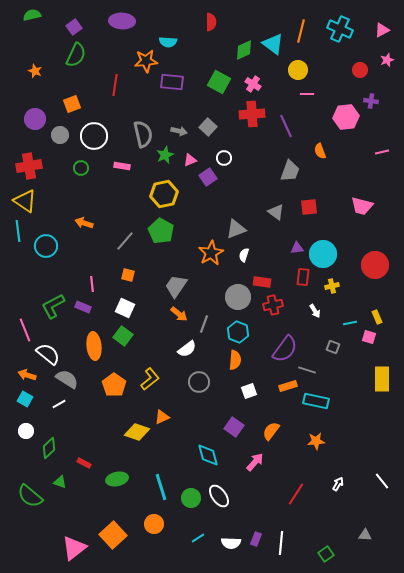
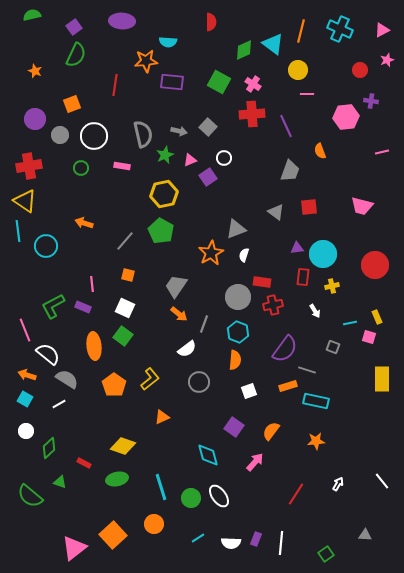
yellow diamond at (137, 432): moved 14 px left, 14 px down
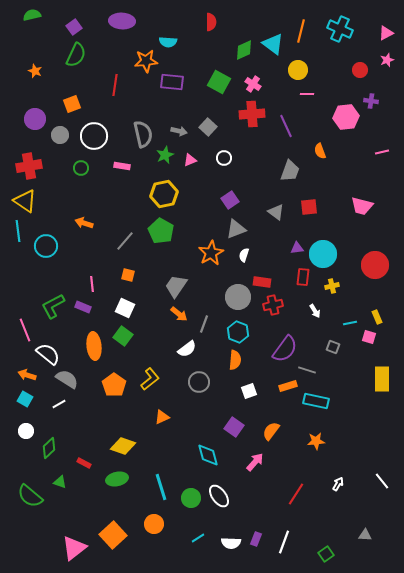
pink triangle at (382, 30): moved 4 px right, 3 px down
purple square at (208, 177): moved 22 px right, 23 px down
white line at (281, 543): moved 3 px right, 1 px up; rotated 15 degrees clockwise
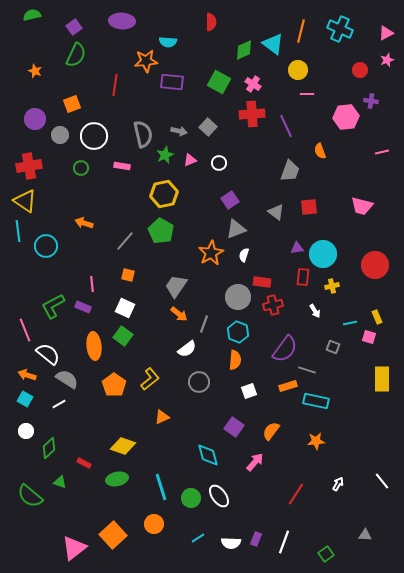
white circle at (224, 158): moved 5 px left, 5 px down
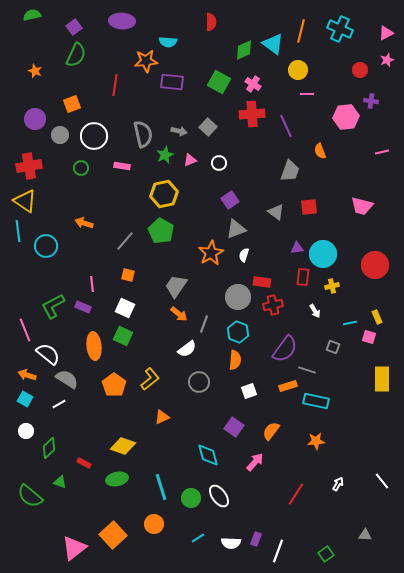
green square at (123, 336): rotated 12 degrees counterclockwise
white line at (284, 542): moved 6 px left, 9 px down
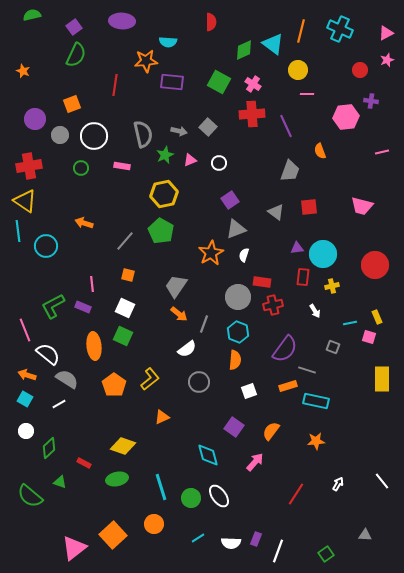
orange star at (35, 71): moved 12 px left
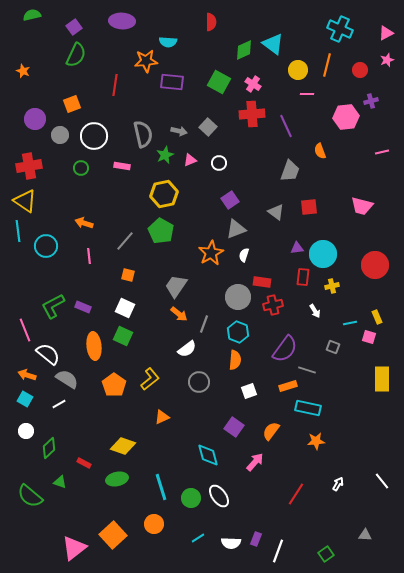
orange line at (301, 31): moved 26 px right, 34 px down
purple cross at (371, 101): rotated 24 degrees counterclockwise
pink line at (92, 284): moved 3 px left, 28 px up
cyan rectangle at (316, 401): moved 8 px left, 7 px down
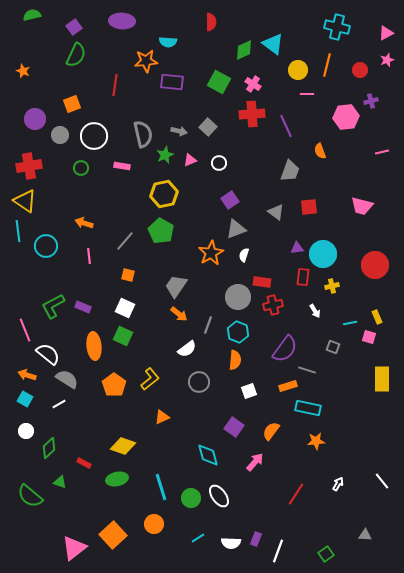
cyan cross at (340, 29): moved 3 px left, 2 px up; rotated 10 degrees counterclockwise
gray line at (204, 324): moved 4 px right, 1 px down
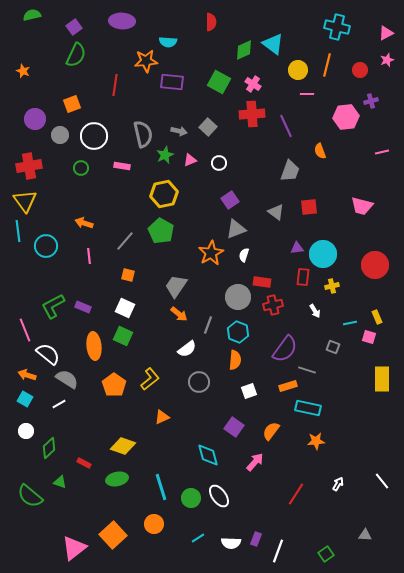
yellow triangle at (25, 201): rotated 20 degrees clockwise
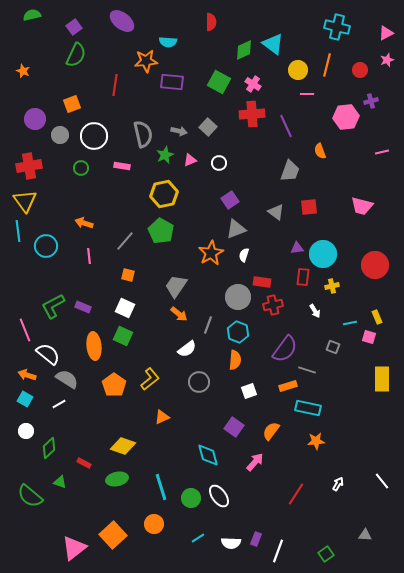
purple ellipse at (122, 21): rotated 35 degrees clockwise
